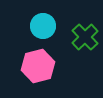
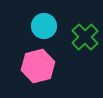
cyan circle: moved 1 px right
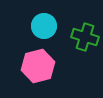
green cross: rotated 28 degrees counterclockwise
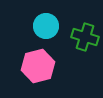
cyan circle: moved 2 px right
